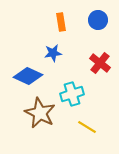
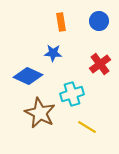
blue circle: moved 1 px right, 1 px down
blue star: rotated 12 degrees clockwise
red cross: moved 1 px down; rotated 15 degrees clockwise
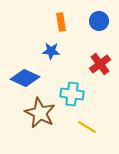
blue star: moved 2 px left, 2 px up
blue diamond: moved 3 px left, 2 px down
cyan cross: rotated 25 degrees clockwise
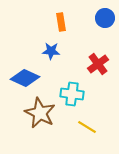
blue circle: moved 6 px right, 3 px up
red cross: moved 2 px left
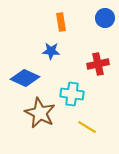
red cross: rotated 25 degrees clockwise
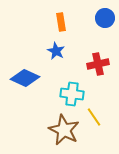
blue star: moved 5 px right; rotated 24 degrees clockwise
brown star: moved 24 px right, 17 px down
yellow line: moved 7 px right, 10 px up; rotated 24 degrees clockwise
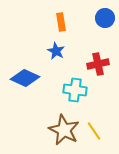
cyan cross: moved 3 px right, 4 px up
yellow line: moved 14 px down
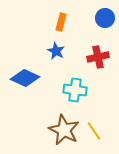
orange rectangle: rotated 24 degrees clockwise
red cross: moved 7 px up
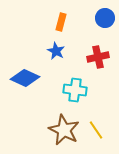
yellow line: moved 2 px right, 1 px up
